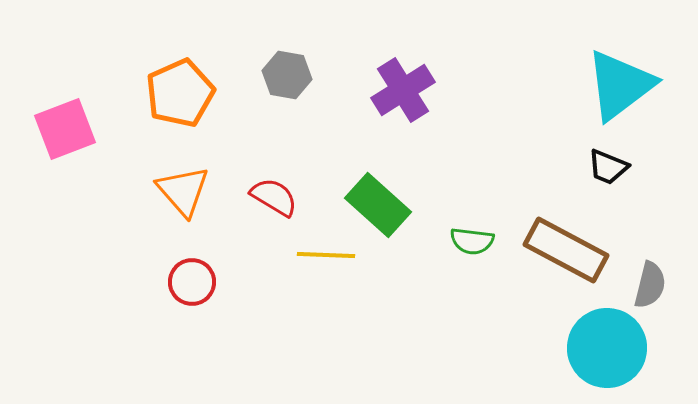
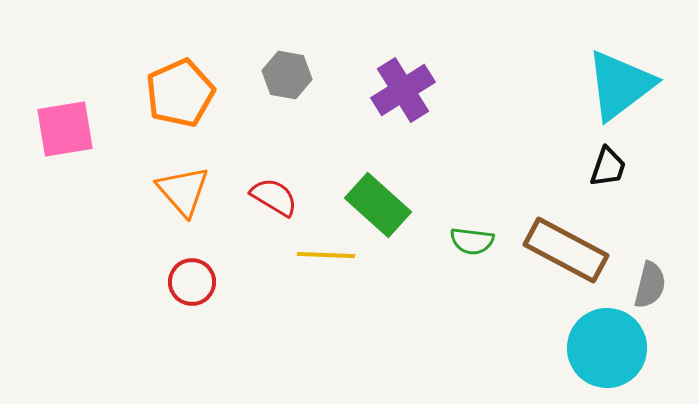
pink square: rotated 12 degrees clockwise
black trapezoid: rotated 93 degrees counterclockwise
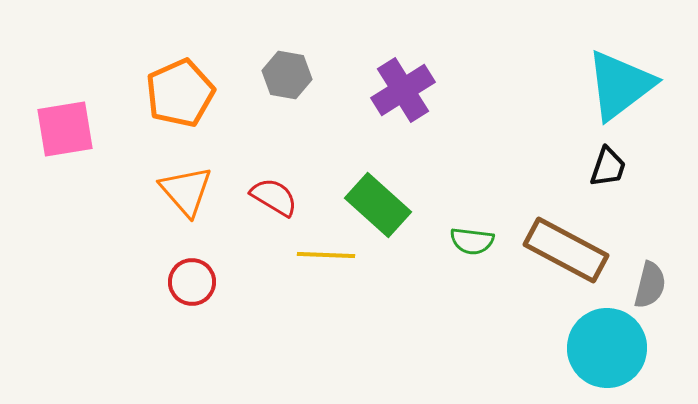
orange triangle: moved 3 px right
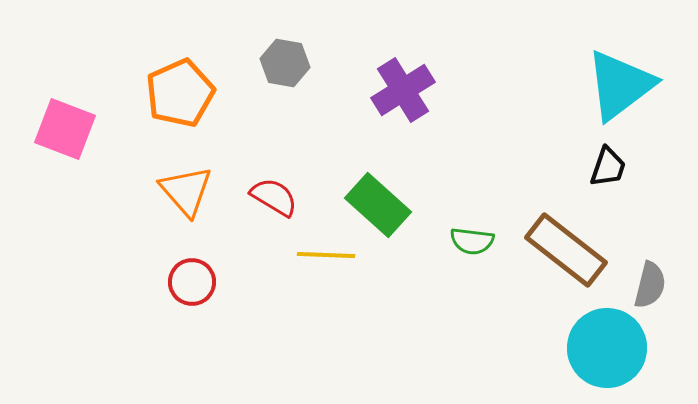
gray hexagon: moved 2 px left, 12 px up
pink square: rotated 30 degrees clockwise
brown rectangle: rotated 10 degrees clockwise
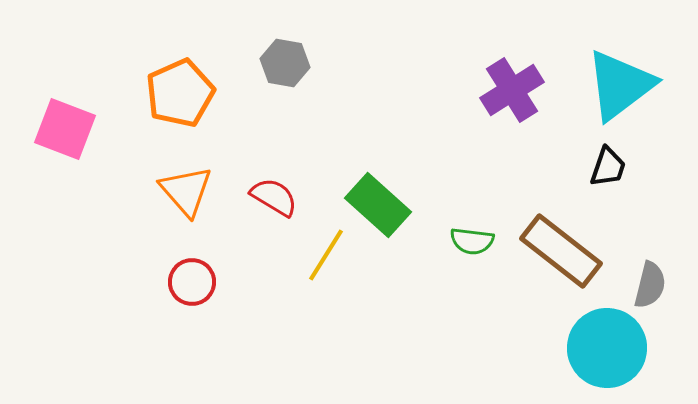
purple cross: moved 109 px right
brown rectangle: moved 5 px left, 1 px down
yellow line: rotated 60 degrees counterclockwise
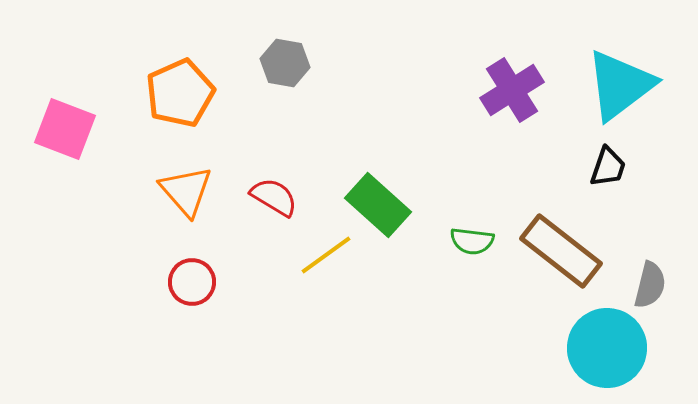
yellow line: rotated 22 degrees clockwise
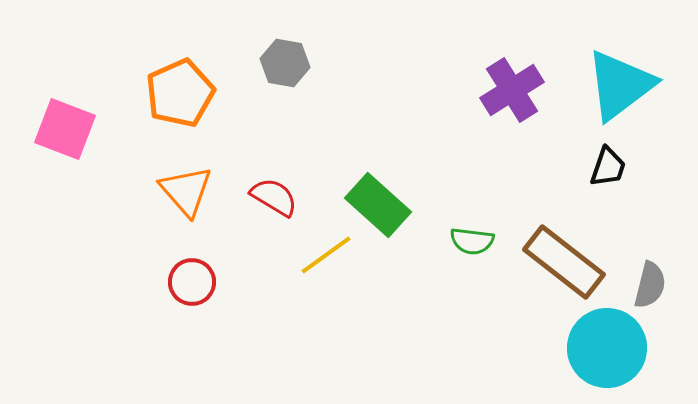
brown rectangle: moved 3 px right, 11 px down
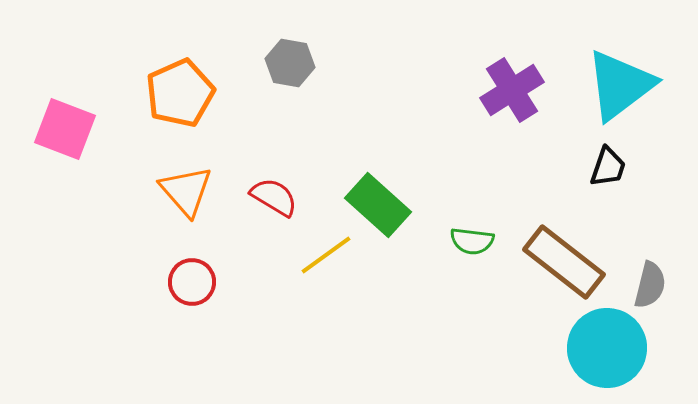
gray hexagon: moved 5 px right
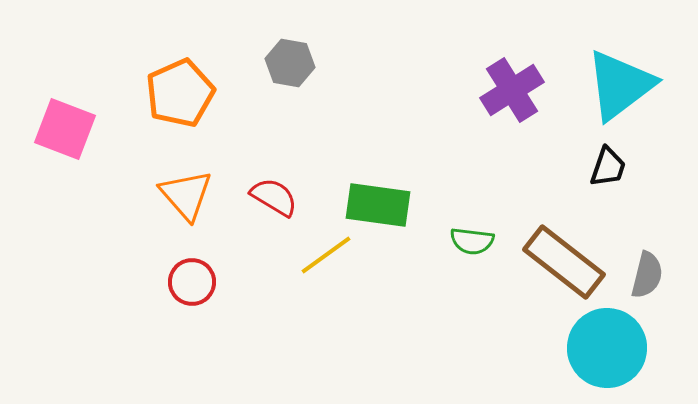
orange triangle: moved 4 px down
green rectangle: rotated 34 degrees counterclockwise
gray semicircle: moved 3 px left, 10 px up
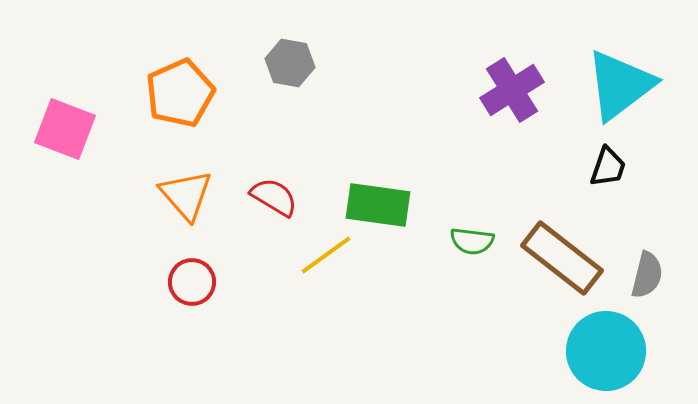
brown rectangle: moved 2 px left, 4 px up
cyan circle: moved 1 px left, 3 px down
